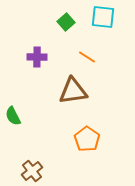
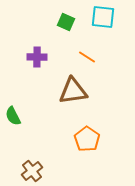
green square: rotated 24 degrees counterclockwise
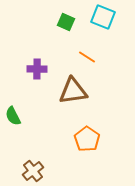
cyan square: rotated 15 degrees clockwise
purple cross: moved 12 px down
brown cross: moved 1 px right
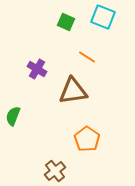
purple cross: rotated 30 degrees clockwise
green semicircle: rotated 48 degrees clockwise
brown cross: moved 22 px right
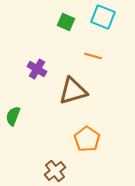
orange line: moved 6 px right, 1 px up; rotated 18 degrees counterclockwise
brown triangle: rotated 8 degrees counterclockwise
